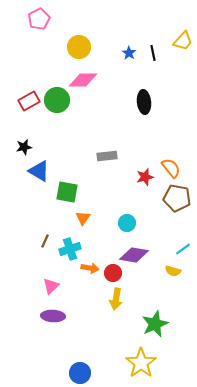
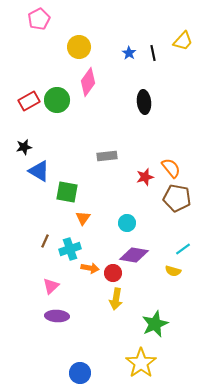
pink diamond: moved 5 px right, 2 px down; rotated 56 degrees counterclockwise
purple ellipse: moved 4 px right
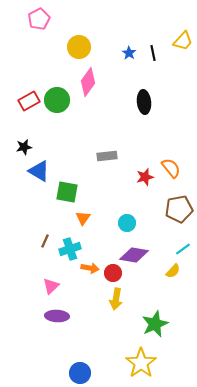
brown pentagon: moved 2 px right, 11 px down; rotated 20 degrees counterclockwise
yellow semicircle: rotated 63 degrees counterclockwise
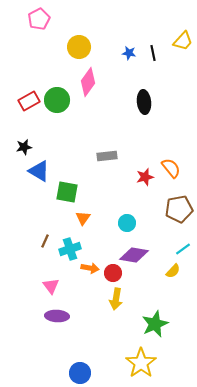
blue star: rotated 24 degrees counterclockwise
pink triangle: rotated 24 degrees counterclockwise
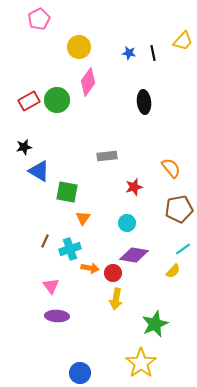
red star: moved 11 px left, 10 px down
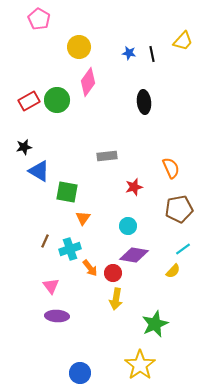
pink pentagon: rotated 15 degrees counterclockwise
black line: moved 1 px left, 1 px down
orange semicircle: rotated 15 degrees clockwise
cyan circle: moved 1 px right, 3 px down
orange arrow: rotated 42 degrees clockwise
yellow star: moved 1 px left, 2 px down
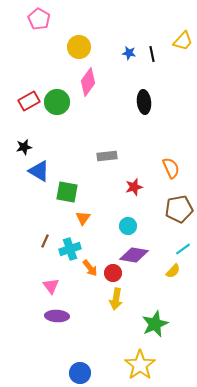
green circle: moved 2 px down
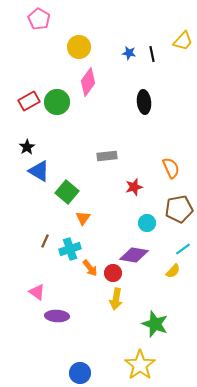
black star: moved 3 px right; rotated 21 degrees counterclockwise
green square: rotated 30 degrees clockwise
cyan circle: moved 19 px right, 3 px up
pink triangle: moved 14 px left, 6 px down; rotated 18 degrees counterclockwise
green star: rotated 28 degrees counterclockwise
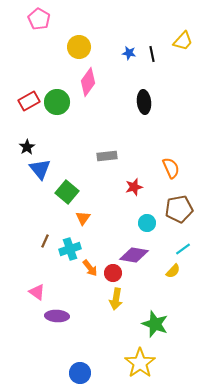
blue triangle: moved 1 px right, 2 px up; rotated 20 degrees clockwise
yellow star: moved 2 px up
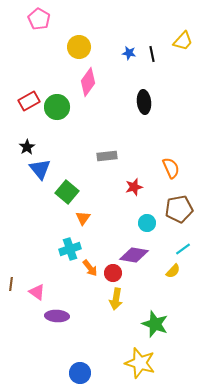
green circle: moved 5 px down
brown line: moved 34 px left, 43 px down; rotated 16 degrees counterclockwise
yellow star: rotated 20 degrees counterclockwise
